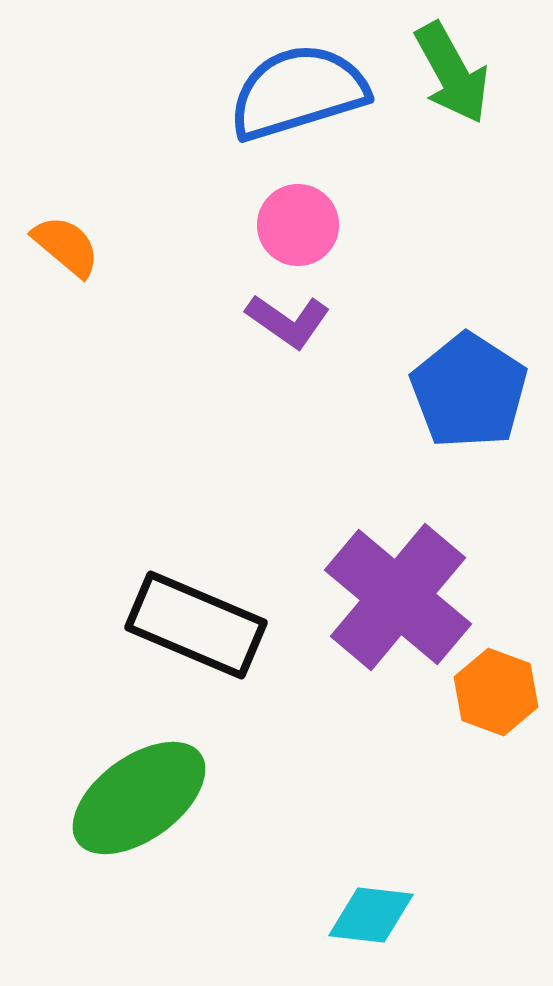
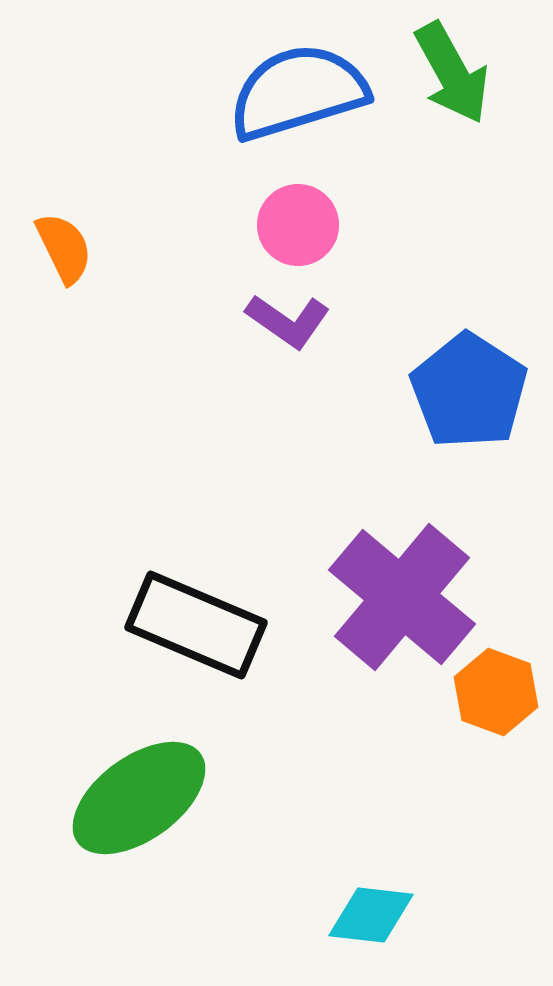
orange semicircle: moved 2 px left, 2 px down; rotated 24 degrees clockwise
purple cross: moved 4 px right
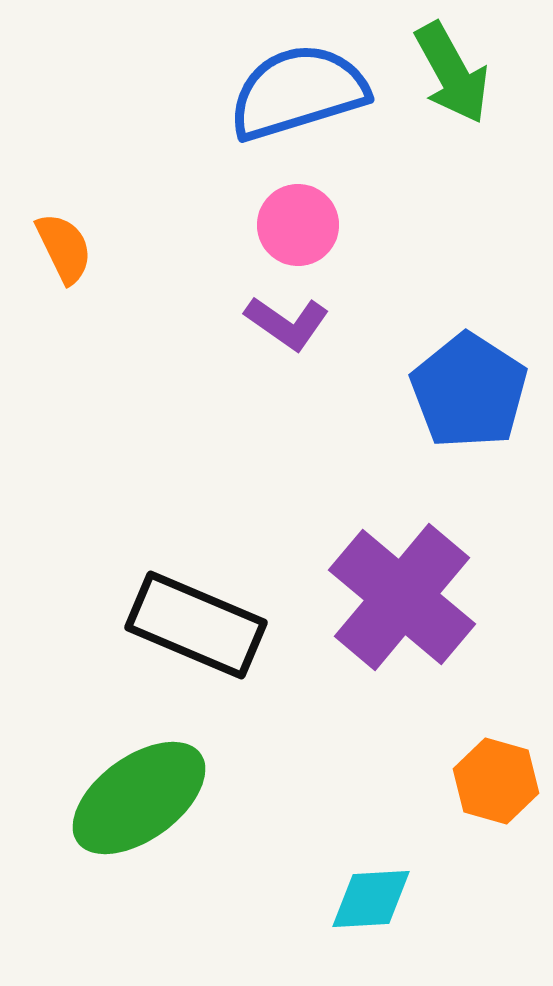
purple L-shape: moved 1 px left, 2 px down
orange hexagon: moved 89 px down; rotated 4 degrees counterclockwise
cyan diamond: moved 16 px up; rotated 10 degrees counterclockwise
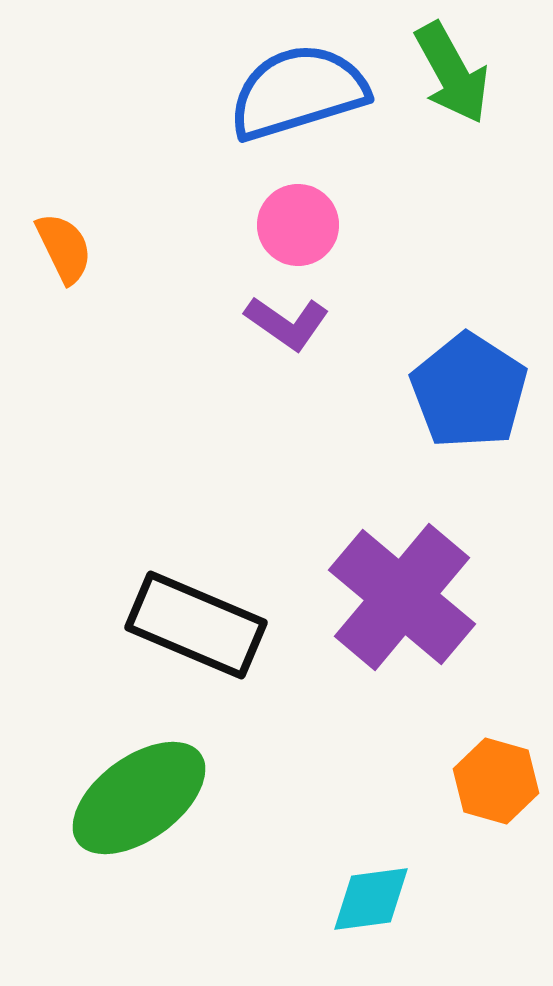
cyan diamond: rotated 4 degrees counterclockwise
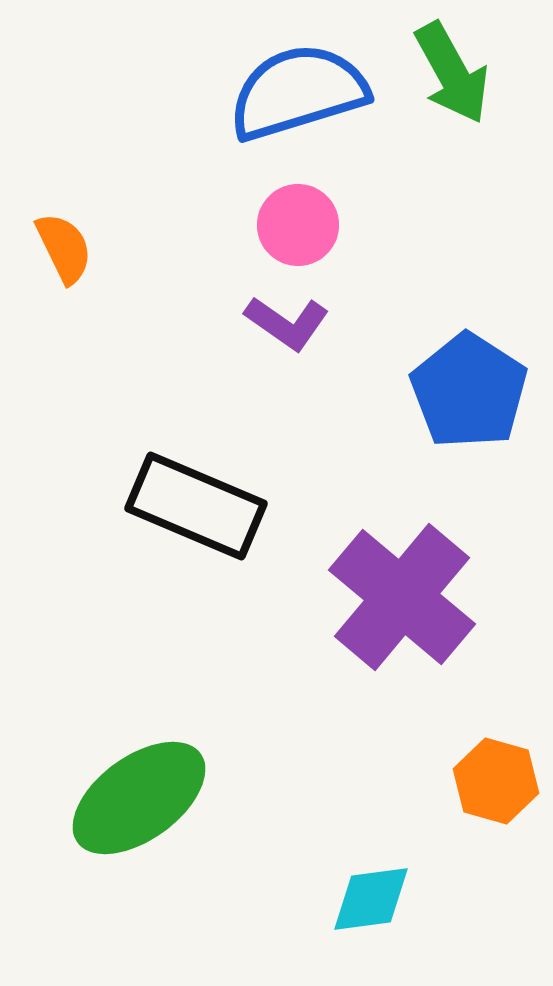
black rectangle: moved 119 px up
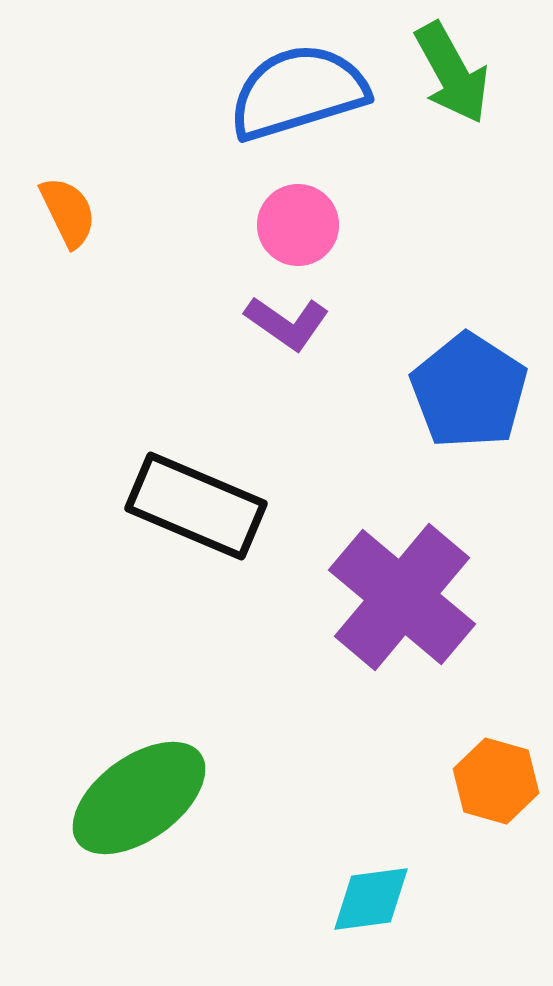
orange semicircle: moved 4 px right, 36 px up
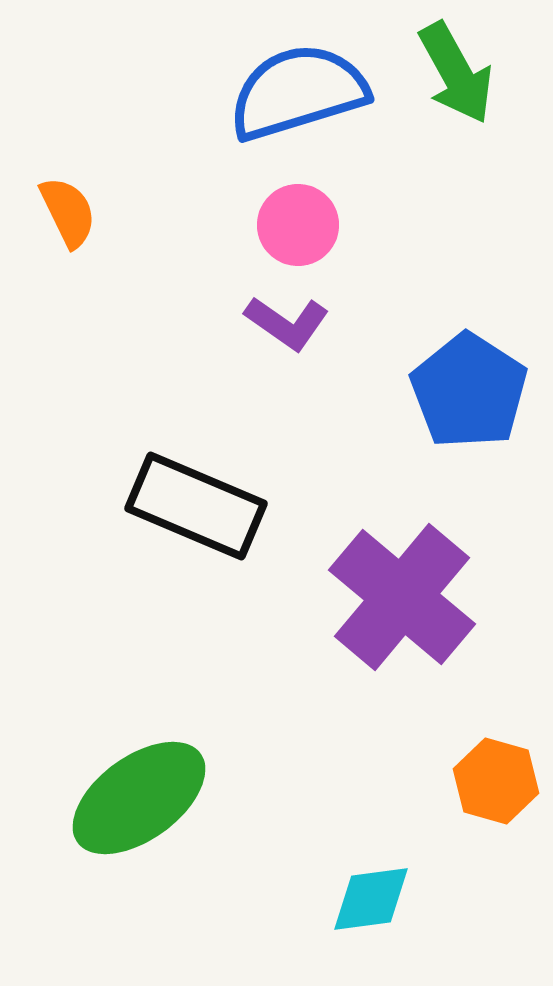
green arrow: moved 4 px right
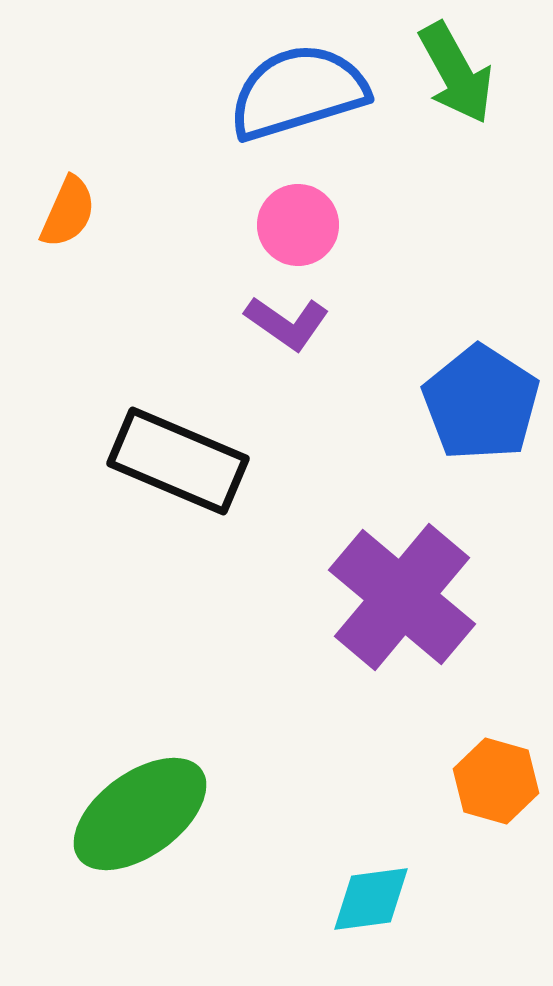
orange semicircle: rotated 50 degrees clockwise
blue pentagon: moved 12 px right, 12 px down
black rectangle: moved 18 px left, 45 px up
green ellipse: moved 1 px right, 16 px down
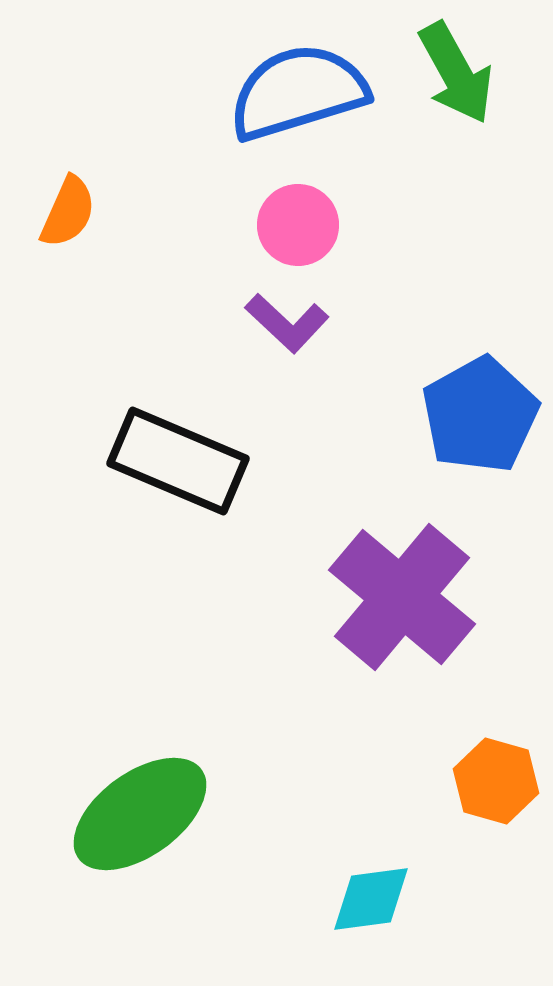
purple L-shape: rotated 8 degrees clockwise
blue pentagon: moved 1 px left, 12 px down; rotated 10 degrees clockwise
